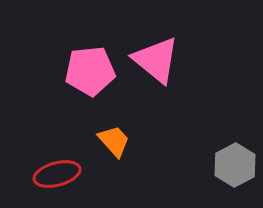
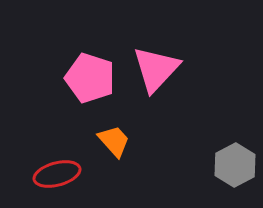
pink triangle: moved 9 px down; rotated 34 degrees clockwise
pink pentagon: moved 7 px down; rotated 24 degrees clockwise
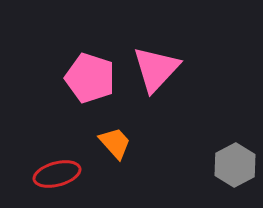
orange trapezoid: moved 1 px right, 2 px down
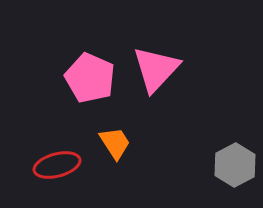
pink pentagon: rotated 6 degrees clockwise
orange trapezoid: rotated 9 degrees clockwise
red ellipse: moved 9 px up
